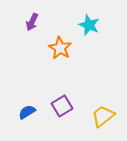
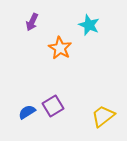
purple square: moved 9 px left
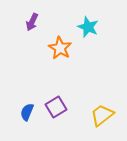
cyan star: moved 1 px left, 2 px down
purple square: moved 3 px right, 1 px down
blue semicircle: rotated 36 degrees counterclockwise
yellow trapezoid: moved 1 px left, 1 px up
